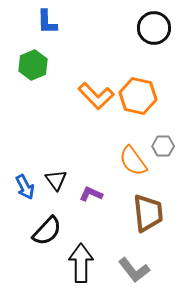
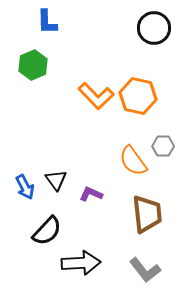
brown trapezoid: moved 1 px left, 1 px down
black arrow: rotated 87 degrees clockwise
gray L-shape: moved 11 px right
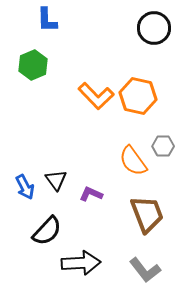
blue L-shape: moved 2 px up
brown trapezoid: rotated 15 degrees counterclockwise
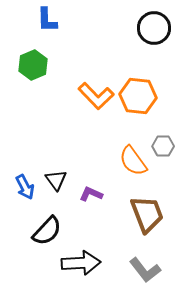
orange hexagon: rotated 6 degrees counterclockwise
